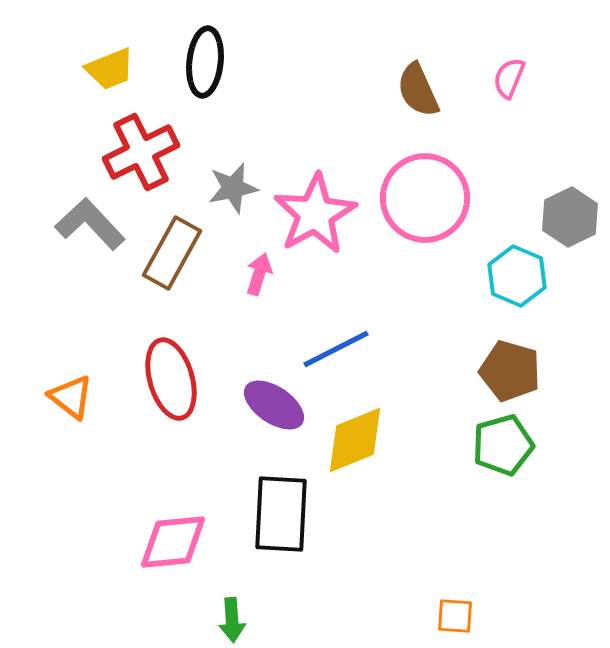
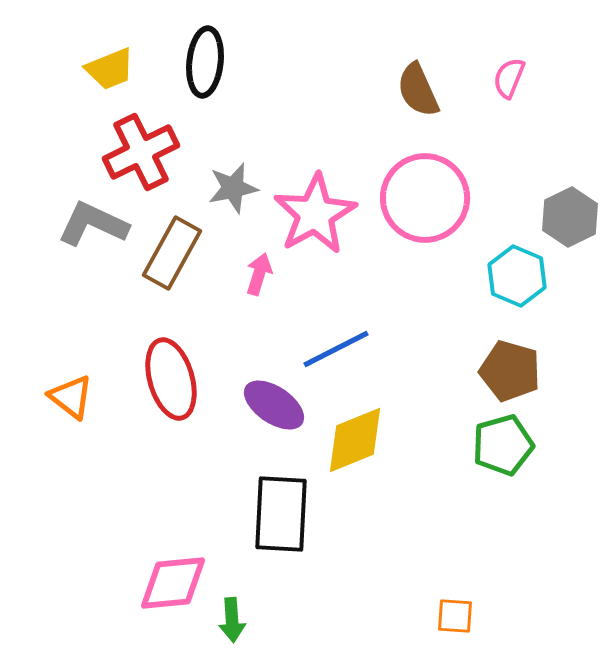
gray L-shape: moved 3 px right; rotated 22 degrees counterclockwise
pink diamond: moved 41 px down
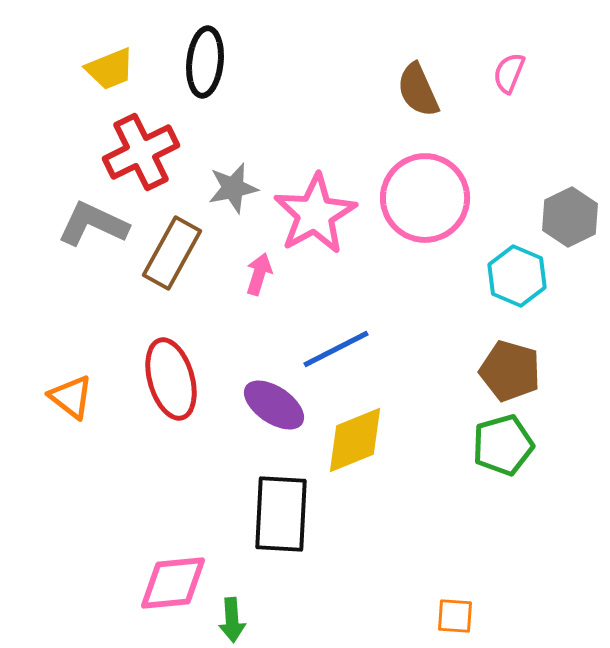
pink semicircle: moved 5 px up
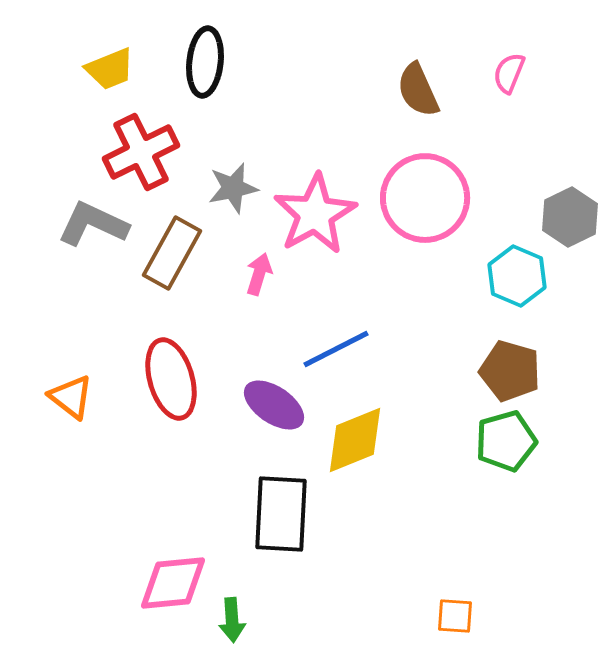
green pentagon: moved 3 px right, 4 px up
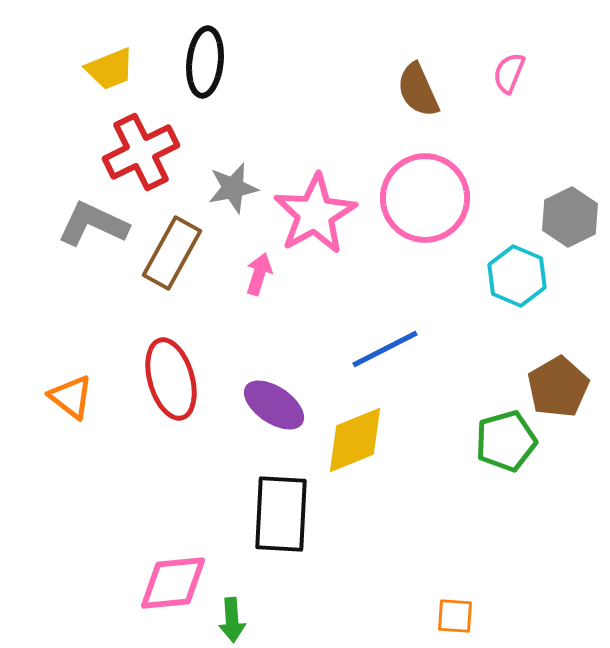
blue line: moved 49 px right
brown pentagon: moved 48 px right, 16 px down; rotated 26 degrees clockwise
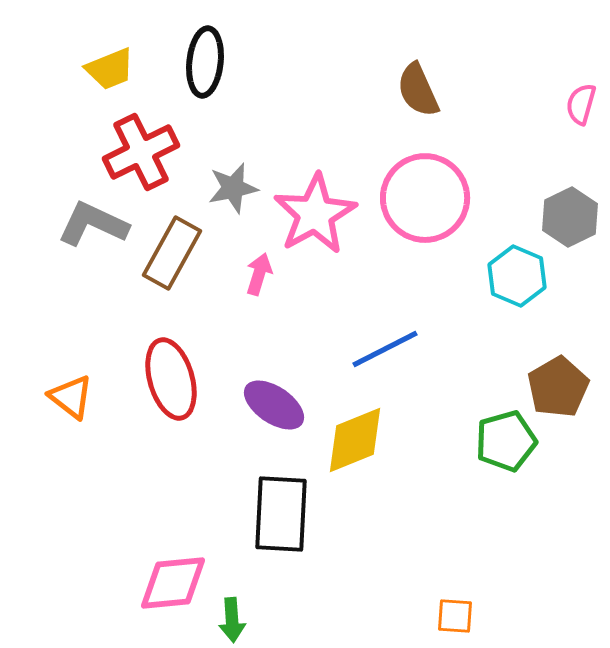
pink semicircle: moved 72 px right, 31 px down; rotated 6 degrees counterclockwise
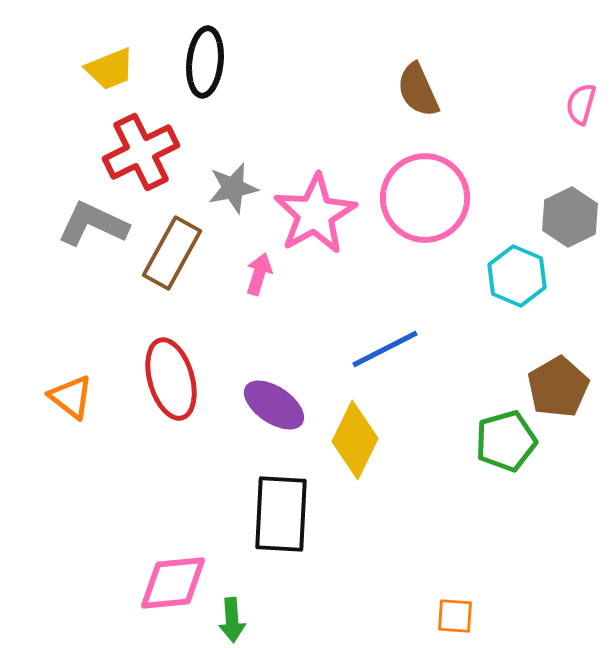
yellow diamond: rotated 42 degrees counterclockwise
